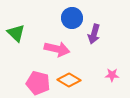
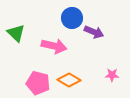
purple arrow: moved 2 px up; rotated 84 degrees counterclockwise
pink arrow: moved 3 px left, 3 px up
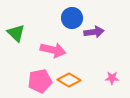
purple arrow: rotated 30 degrees counterclockwise
pink arrow: moved 1 px left, 4 px down
pink star: moved 3 px down
pink pentagon: moved 2 px right, 2 px up; rotated 25 degrees counterclockwise
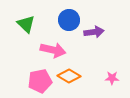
blue circle: moved 3 px left, 2 px down
green triangle: moved 10 px right, 9 px up
orange diamond: moved 4 px up
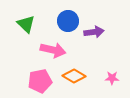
blue circle: moved 1 px left, 1 px down
orange diamond: moved 5 px right
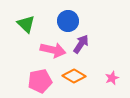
purple arrow: moved 13 px left, 12 px down; rotated 48 degrees counterclockwise
pink star: rotated 24 degrees counterclockwise
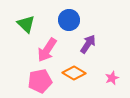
blue circle: moved 1 px right, 1 px up
purple arrow: moved 7 px right
pink arrow: moved 6 px left; rotated 110 degrees clockwise
orange diamond: moved 3 px up
